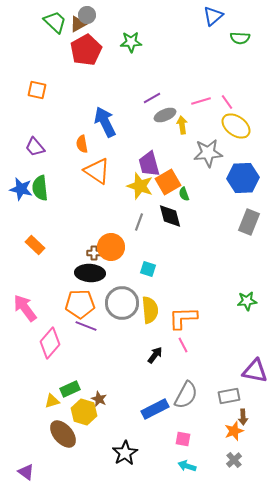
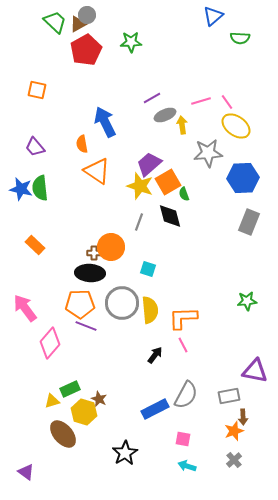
purple trapezoid at (149, 164): rotated 64 degrees clockwise
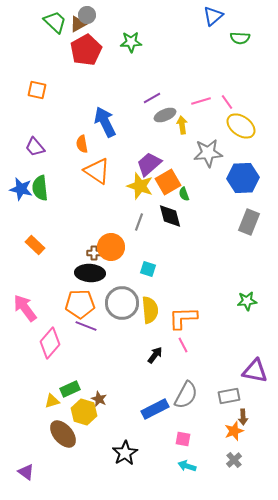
yellow ellipse at (236, 126): moved 5 px right
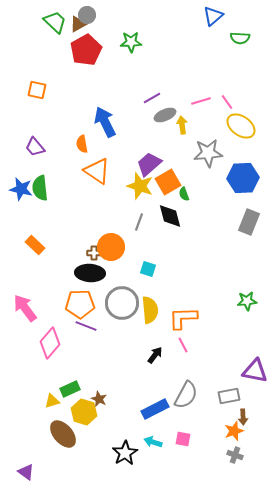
gray cross at (234, 460): moved 1 px right, 5 px up; rotated 28 degrees counterclockwise
cyan arrow at (187, 466): moved 34 px left, 24 px up
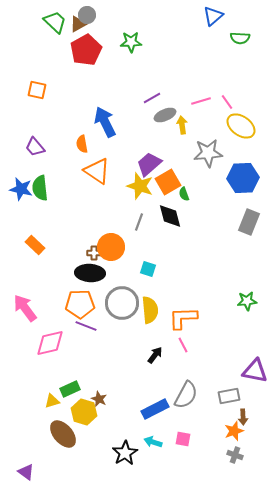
pink diamond at (50, 343): rotated 36 degrees clockwise
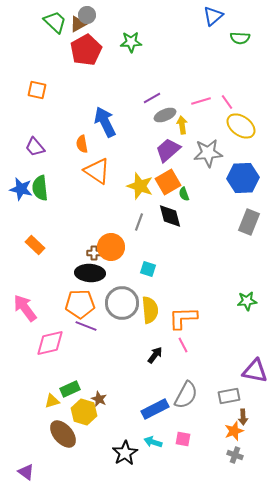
purple trapezoid at (149, 164): moved 19 px right, 14 px up
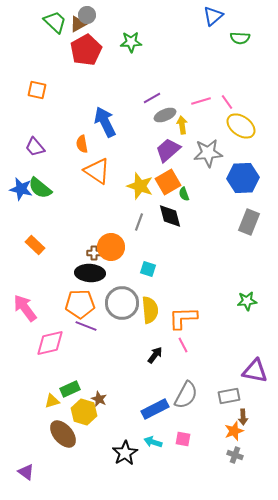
green semicircle at (40, 188): rotated 45 degrees counterclockwise
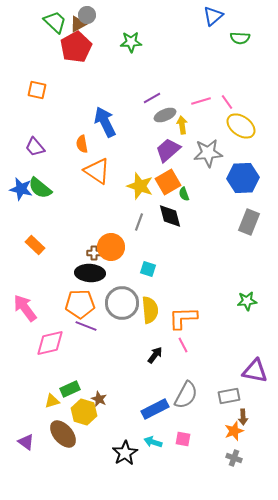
red pentagon at (86, 50): moved 10 px left, 3 px up
gray cross at (235, 455): moved 1 px left, 3 px down
purple triangle at (26, 472): moved 30 px up
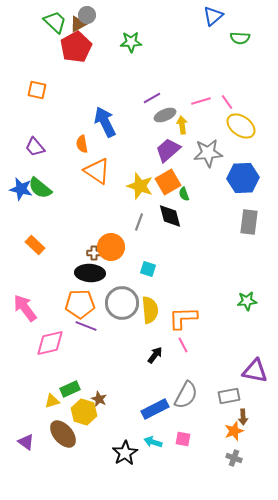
gray rectangle at (249, 222): rotated 15 degrees counterclockwise
